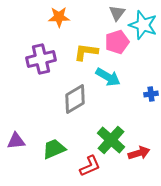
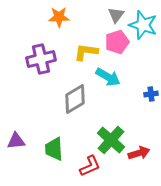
gray triangle: moved 1 px left, 2 px down
green trapezoid: rotated 70 degrees counterclockwise
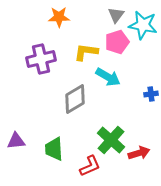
cyan star: rotated 8 degrees counterclockwise
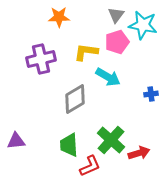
green trapezoid: moved 15 px right, 4 px up
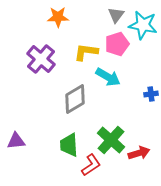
orange star: moved 1 px left
pink pentagon: moved 2 px down
purple cross: rotated 36 degrees counterclockwise
red L-shape: moved 1 px right, 1 px up; rotated 10 degrees counterclockwise
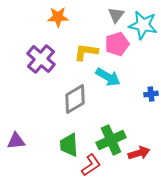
green cross: rotated 24 degrees clockwise
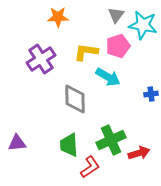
pink pentagon: moved 1 px right, 2 px down
purple cross: rotated 16 degrees clockwise
gray diamond: rotated 60 degrees counterclockwise
purple triangle: moved 1 px right, 2 px down
red L-shape: moved 1 px left, 2 px down
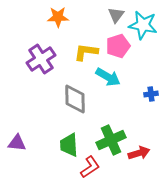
purple triangle: rotated 12 degrees clockwise
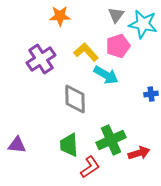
orange star: moved 2 px right, 1 px up
cyan star: moved 1 px up
yellow L-shape: rotated 40 degrees clockwise
cyan arrow: moved 2 px left, 2 px up
purple triangle: moved 2 px down
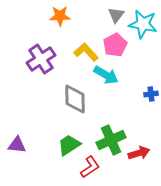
pink pentagon: moved 3 px left, 1 px up; rotated 10 degrees counterclockwise
green trapezoid: rotated 60 degrees clockwise
